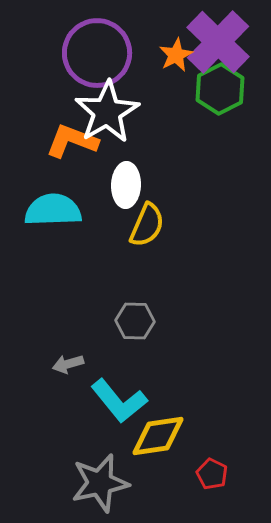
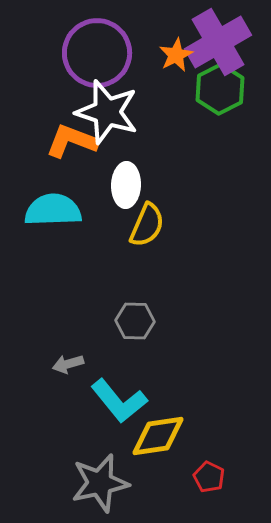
purple cross: rotated 16 degrees clockwise
white star: rotated 24 degrees counterclockwise
red pentagon: moved 3 px left, 3 px down
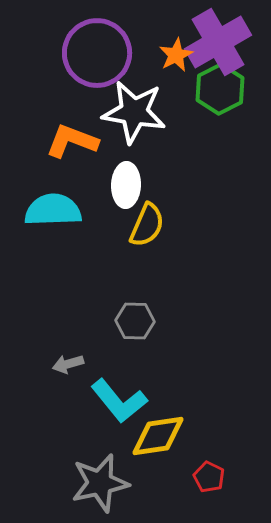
white star: moved 27 px right; rotated 8 degrees counterclockwise
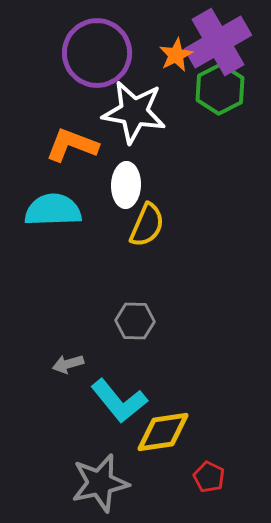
orange L-shape: moved 4 px down
yellow diamond: moved 5 px right, 4 px up
